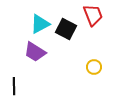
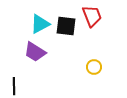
red trapezoid: moved 1 px left, 1 px down
black square: moved 3 px up; rotated 20 degrees counterclockwise
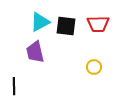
red trapezoid: moved 6 px right, 8 px down; rotated 110 degrees clockwise
cyan triangle: moved 2 px up
purple trapezoid: rotated 45 degrees clockwise
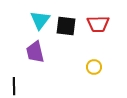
cyan triangle: moved 2 px up; rotated 25 degrees counterclockwise
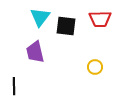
cyan triangle: moved 3 px up
red trapezoid: moved 2 px right, 5 px up
yellow circle: moved 1 px right
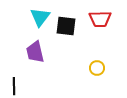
yellow circle: moved 2 px right, 1 px down
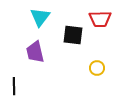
black square: moved 7 px right, 9 px down
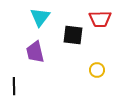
yellow circle: moved 2 px down
